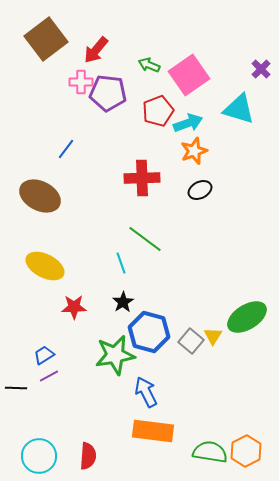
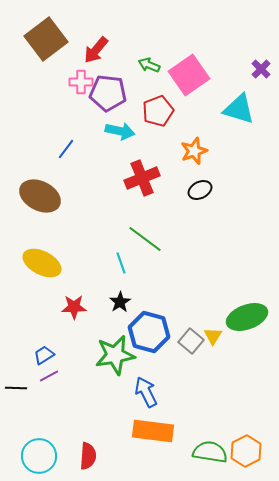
cyan arrow: moved 68 px left, 8 px down; rotated 32 degrees clockwise
red cross: rotated 20 degrees counterclockwise
yellow ellipse: moved 3 px left, 3 px up
black star: moved 3 px left
green ellipse: rotated 12 degrees clockwise
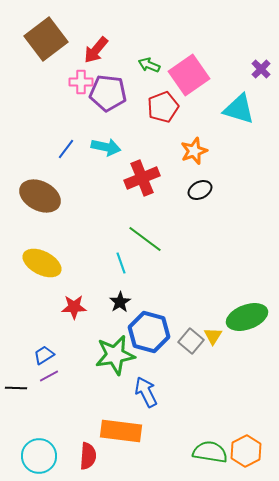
red pentagon: moved 5 px right, 4 px up
cyan arrow: moved 14 px left, 16 px down
orange rectangle: moved 32 px left
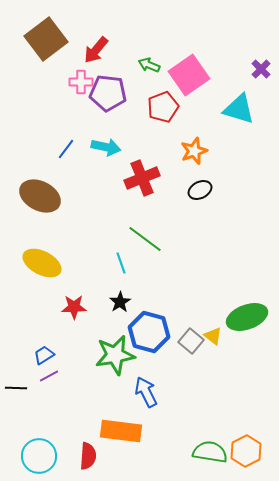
yellow triangle: rotated 24 degrees counterclockwise
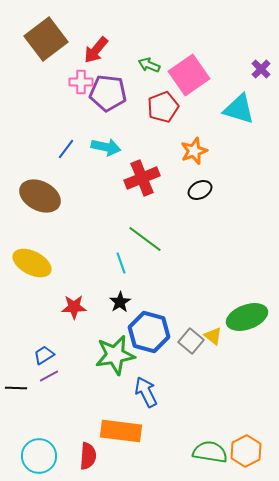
yellow ellipse: moved 10 px left
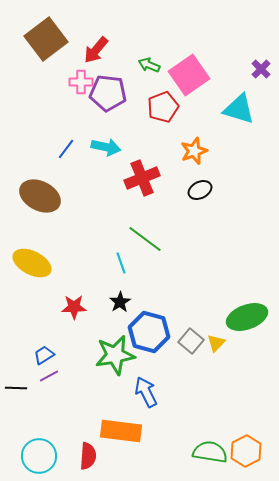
yellow triangle: moved 3 px right, 7 px down; rotated 36 degrees clockwise
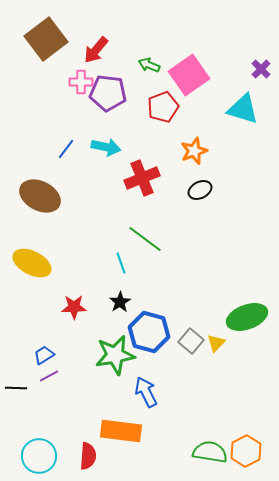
cyan triangle: moved 4 px right
